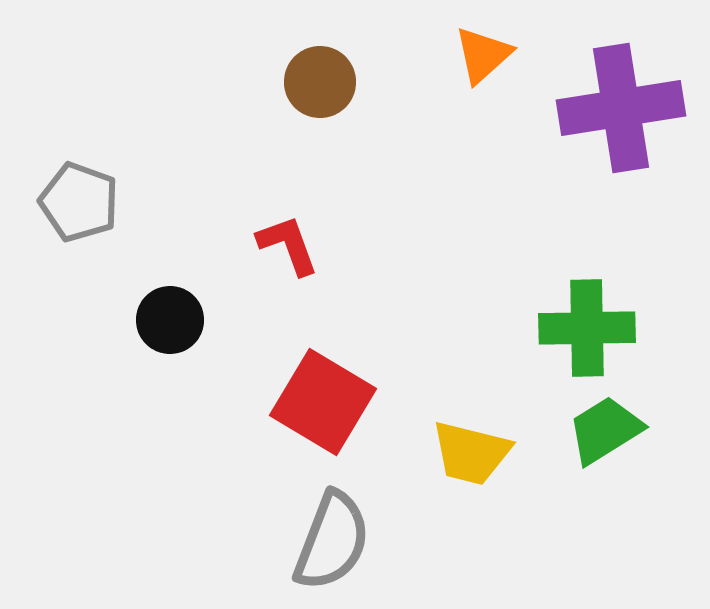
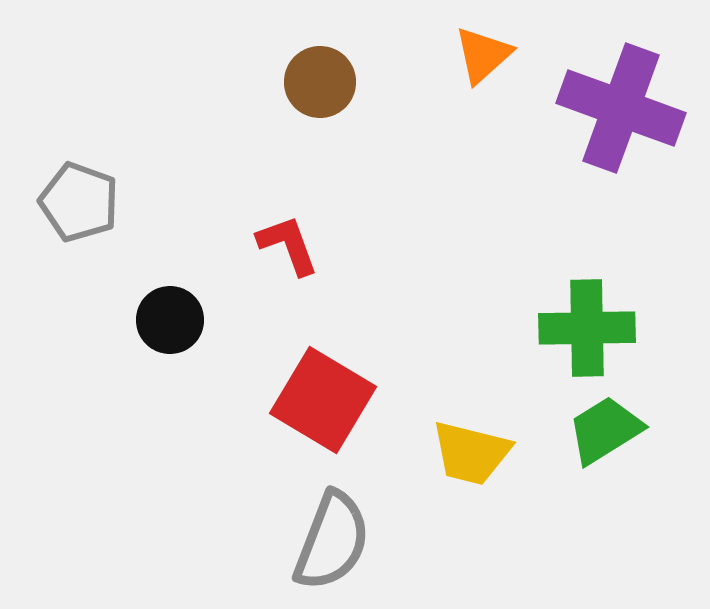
purple cross: rotated 29 degrees clockwise
red square: moved 2 px up
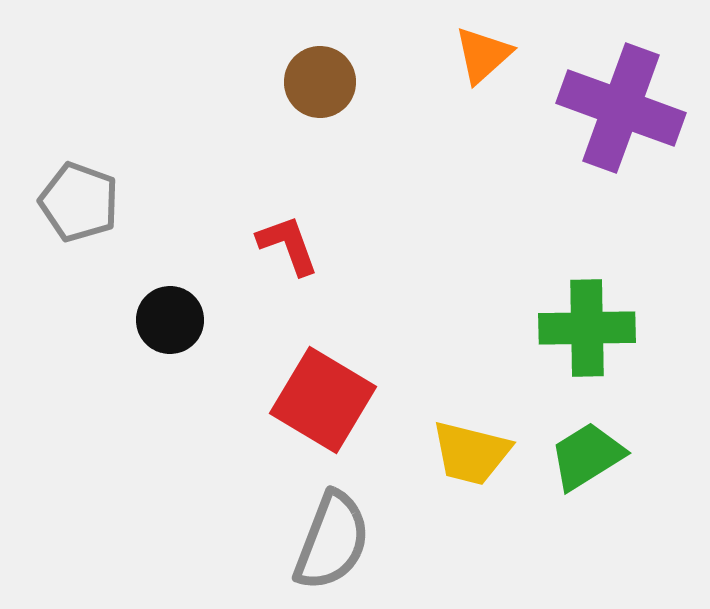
green trapezoid: moved 18 px left, 26 px down
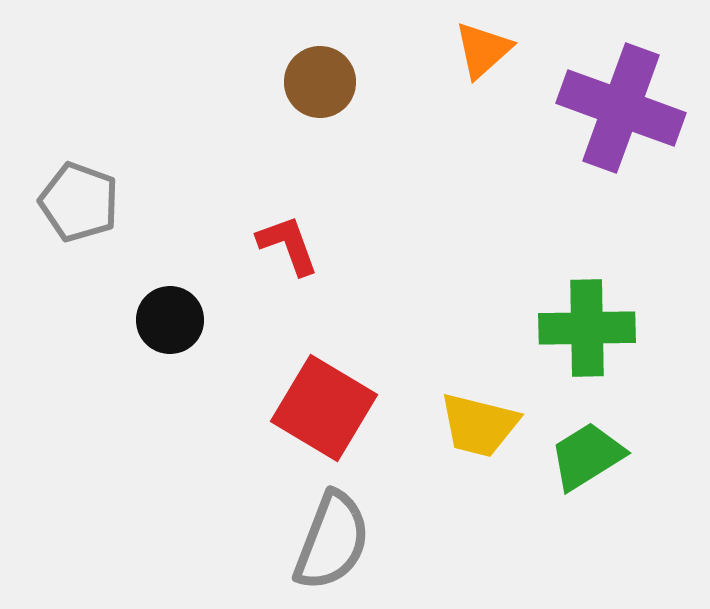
orange triangle: moved 5 px up
red square: moved 1 px right, 8 px down
yellow trapezoid: moved 8 px right, 28 px up
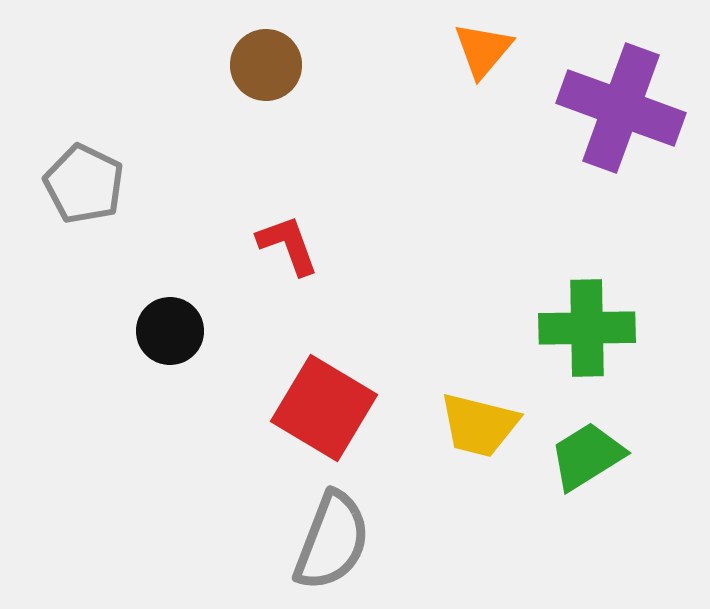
orange triangle: rotated 8 degrees counterclockwise
brown circle: moved 54 px left, 17 px up
gray pentagon: moved 5 px right, 18 px up; rotated 6 degrees clockwise
black circle: moved 11 px down
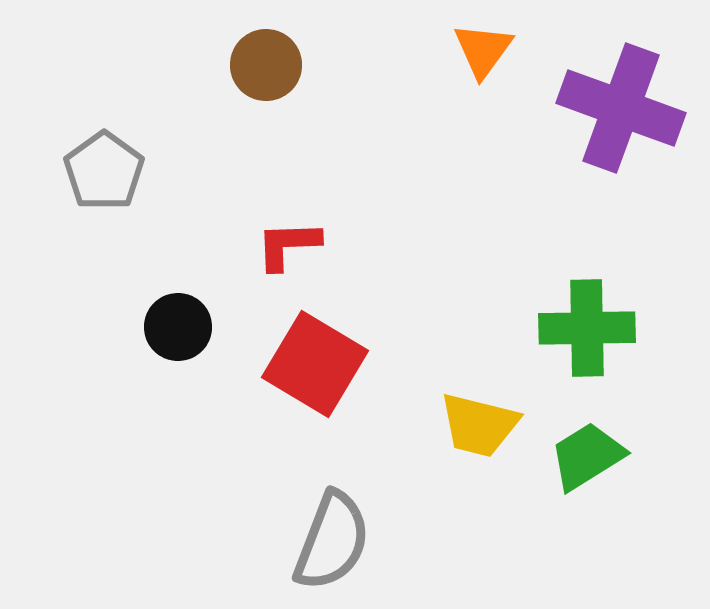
orange triangle: rotated 4 degrees counterclockwise
gray pentagon: moved 20 px right, 13 px up; rotated 10 degrees clockwise
red L-shape: rotated 72 degrees counterclockwise
black circle: moved 8 px right, 4 px up
red square: moved 9 px left, 44 px up
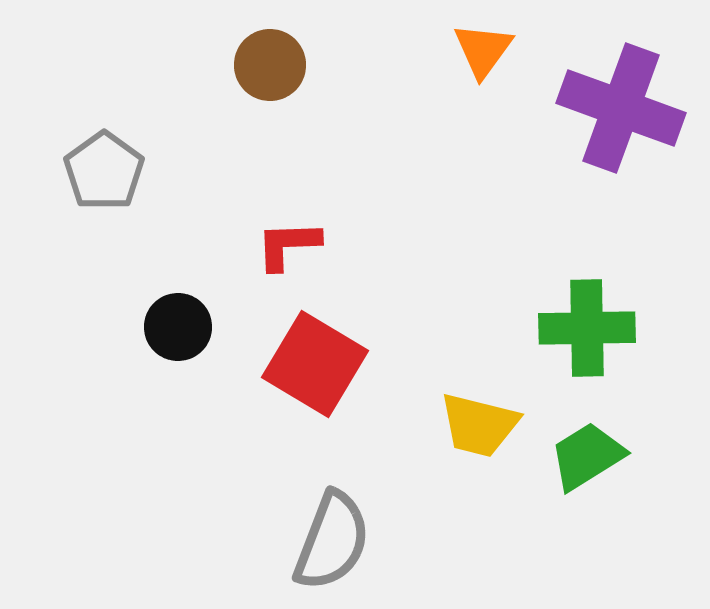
brown circle: moved 4 px right
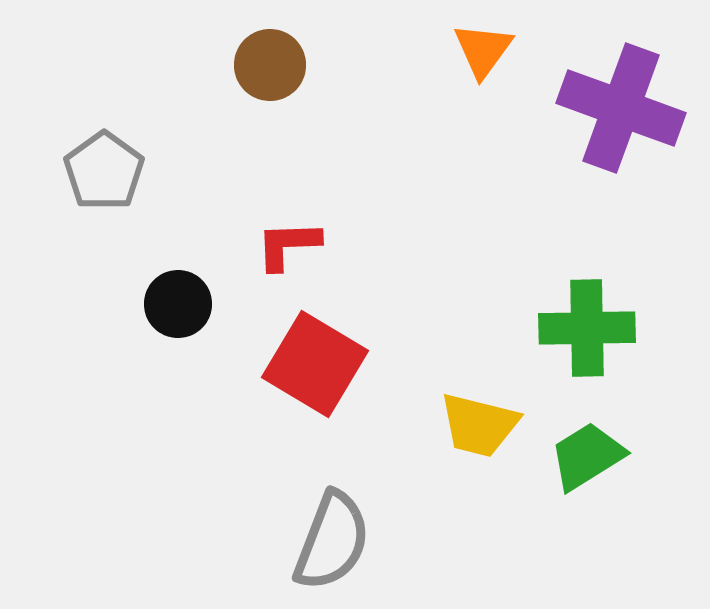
black circle: moved 23 px up
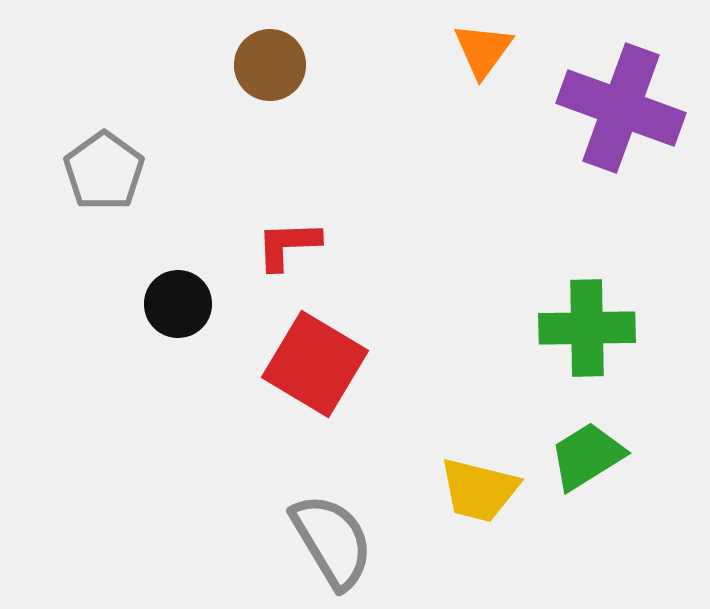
yellow trapezoid: moved 65 px down
gray semicircle: rotated 52 degrees counterclockwise
